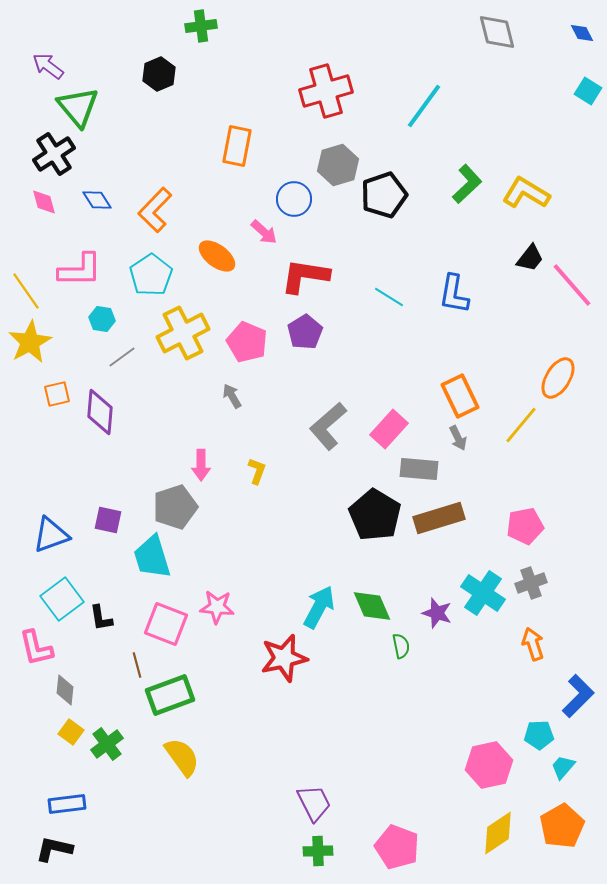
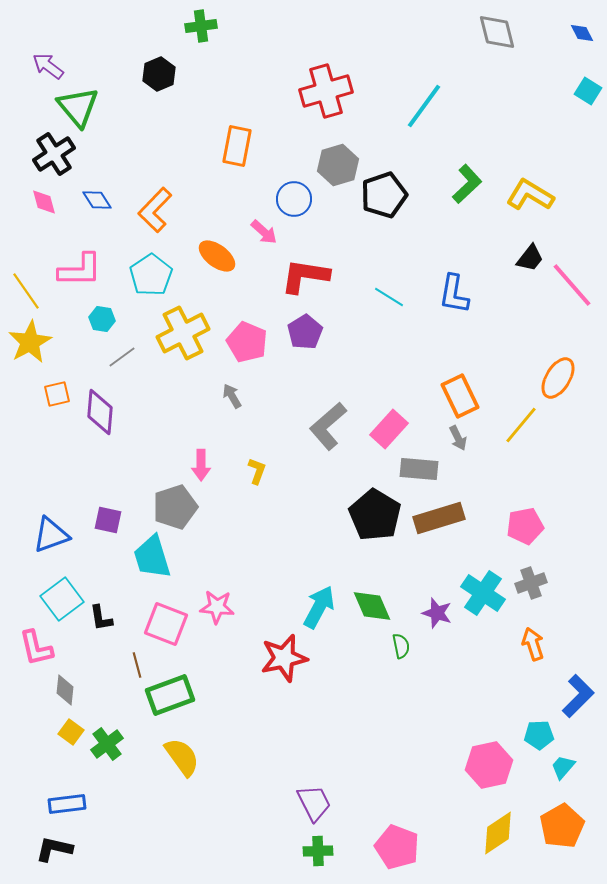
yellow L-shape at (526, 193): moved 4 px right, 2 px down
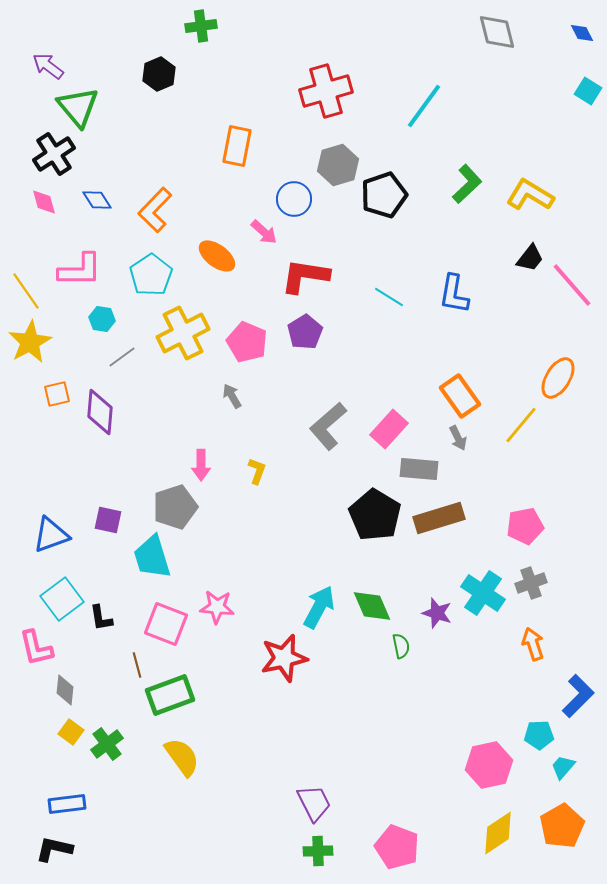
orange rectangle at (460, 396): rotated 9 degrees counterclockwise
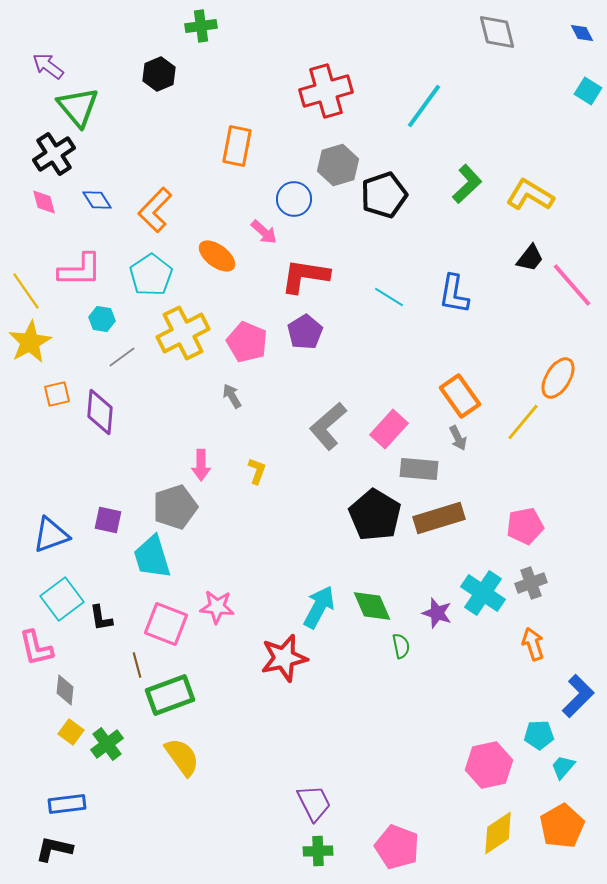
yellow line at (521, 425): moved 2 px right, 3 px up
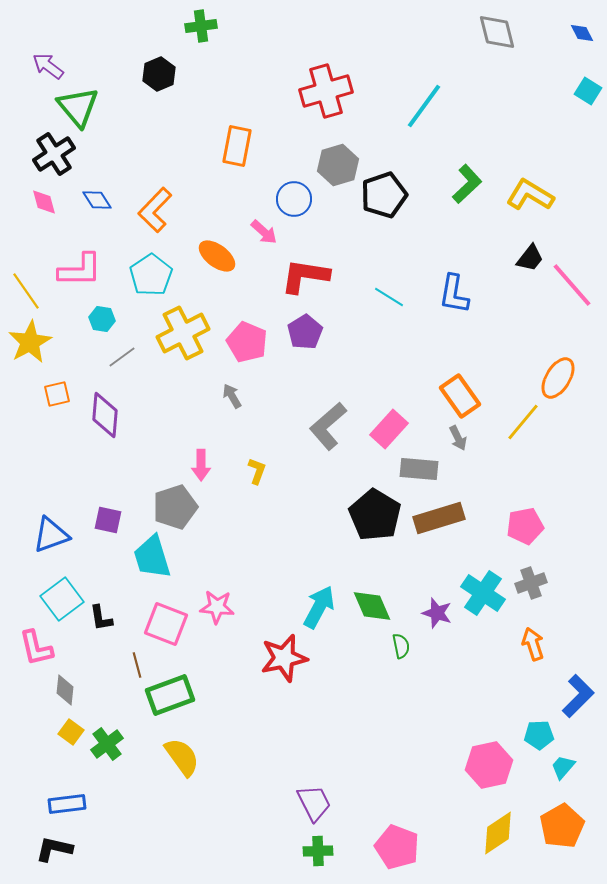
purple diamond at (100, 412): moved 5 px right, 3 px down
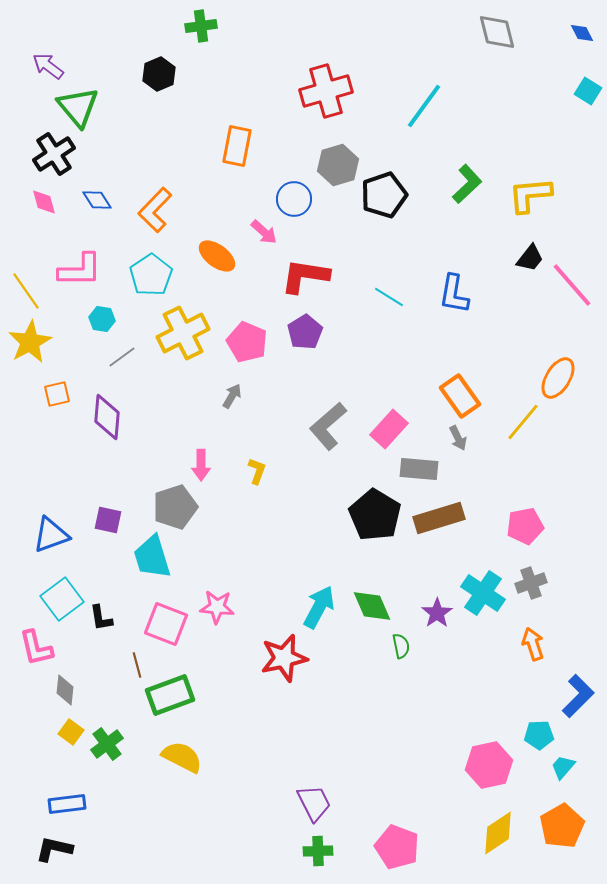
yellow L-shape at (530, 195): rotated 36 degrees counterclockwise
gray arrow at (232, 396): rotated 60 degrees clockwise
purple diamond at (105, 415): moved 2 px right, 2 px down
purple star at (437, 613): rotated 20 degrees clockwise
yellow semicircle at (182, 757): rotated 27 degrees counterclockwise
